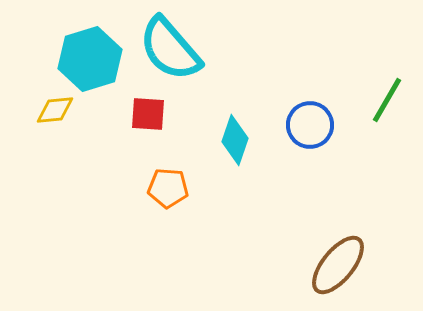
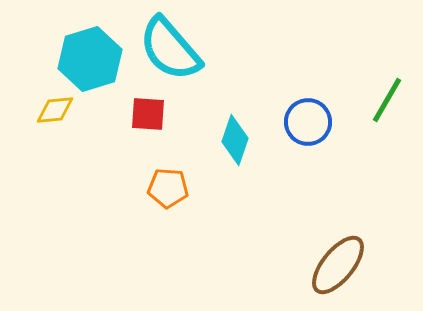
blue circle: moved 2 px left, 3 px up
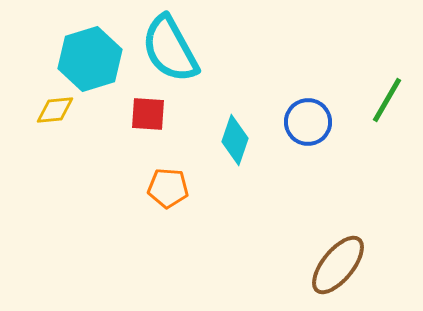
cyan semicircle: rotated 12 degrees clockwise
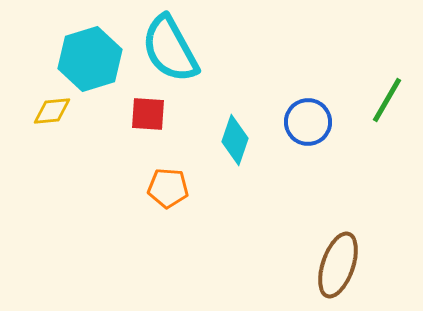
yellow diamond: moved 3 px left, 1 px down
brown ellipse: rotated 20 degrees counterclockwise
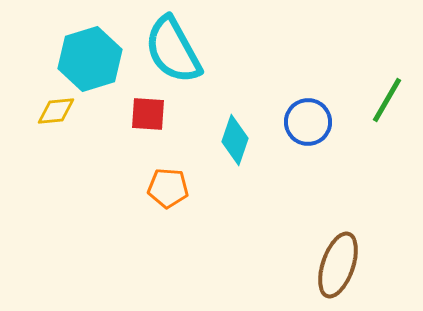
cyan semicircle: moved 3 px right, 1 px down
yellow diamond: moved 4 px right
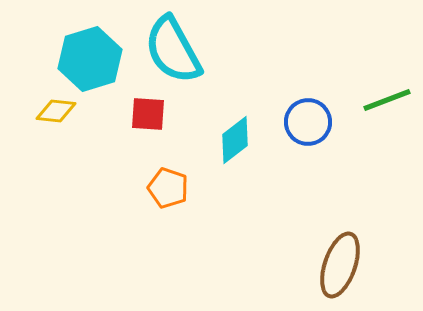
green line: rotated 39 degrees clockwise
yellow diamond: rotated 12 degrees clockwise
cyan diamond: rotated 33 degrees clockwise
orange pentagon: rotated 15 degrees clockwise
brown ellipse: moved 2 px right
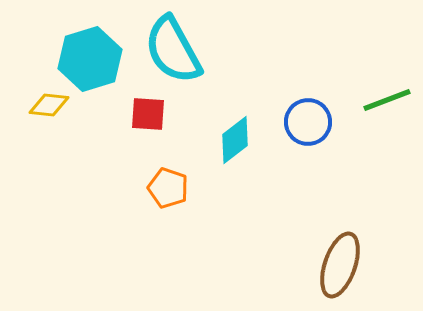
yellow diamond: moved 7 px left, 6 px up
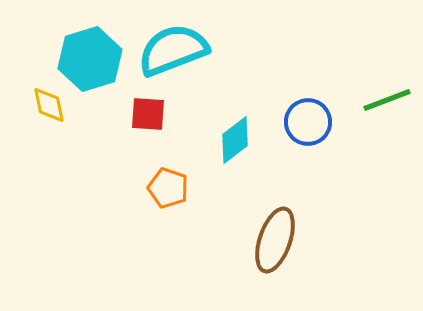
cyan semicircle: rotated 98 degrees clockwise
yellow diamond: rotated 72 degrees clockwise
brown ellipse: moved 65 px left, 25 px up
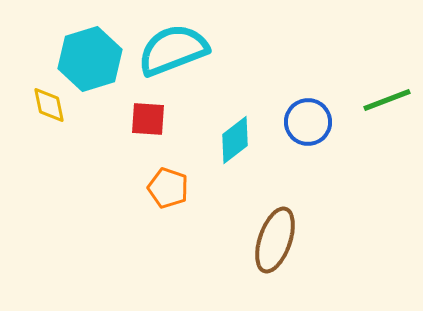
red square: moved 5 px down
